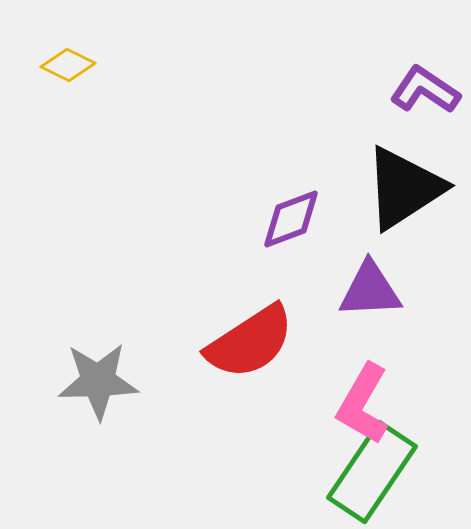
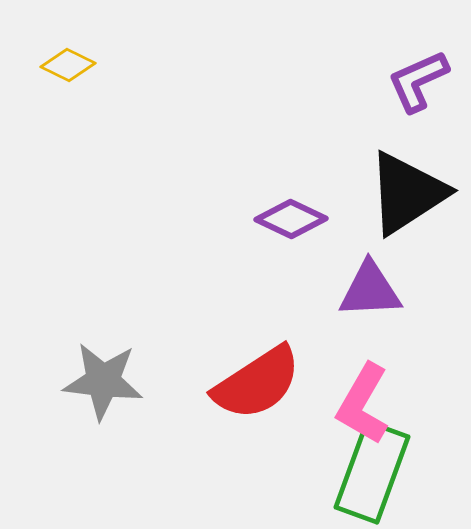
purple L-shape: moved 7 px left, 9 px up; rotated 58 degrees counterclockwise
black triangle: moved 3 px right, 5 px down
purple diamond: rotated 46 degrees clockwise
red semicircle: moved 7 px right, 41 px down
gray star: moved 5 px right; rotated 8 degrees clockwise
green rectangle: rotated 14 degrees counterclockwise
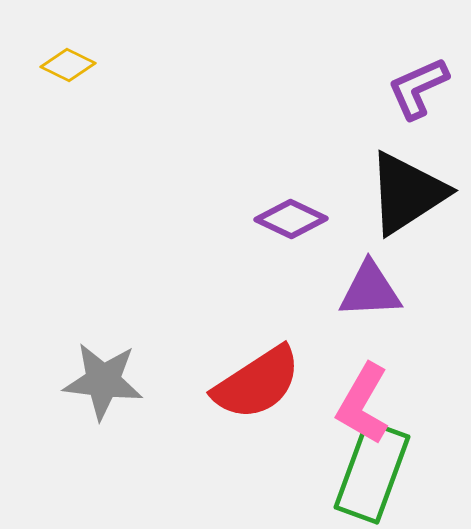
purple L-shape: moved 7 px down
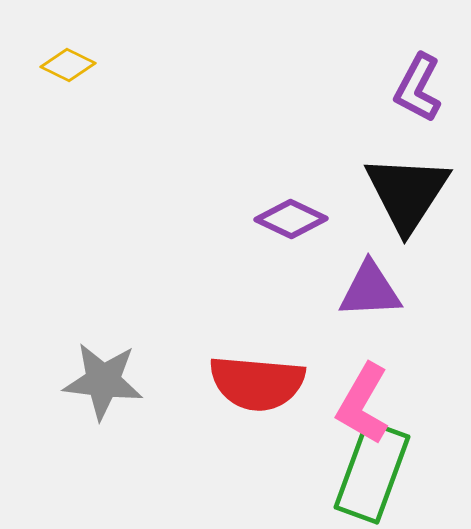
purple L-shape: rotated 38 degrees counterclockwise
black triangle: rotated 24 degrees counterclockwise
red semicircle: rotated 38 degrees clockwise
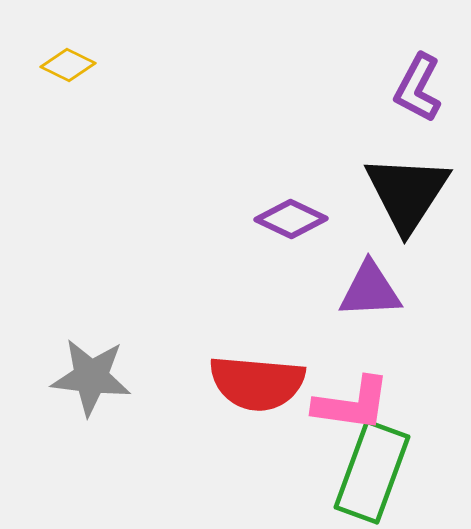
gray star: moved 12 px left, 4 px up
pink L-shape: moved 11 px left; rotated 112 degrees counterclockwise
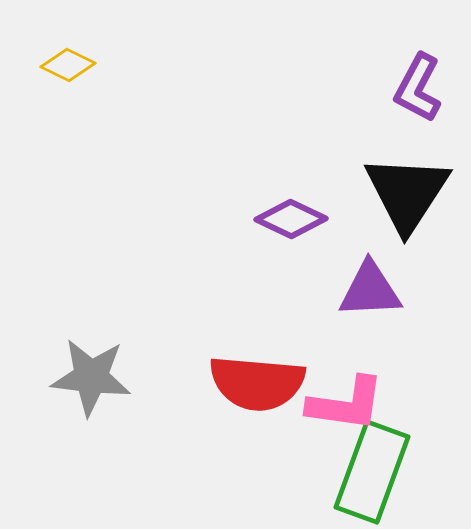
pink L-shape: moved 6 px left
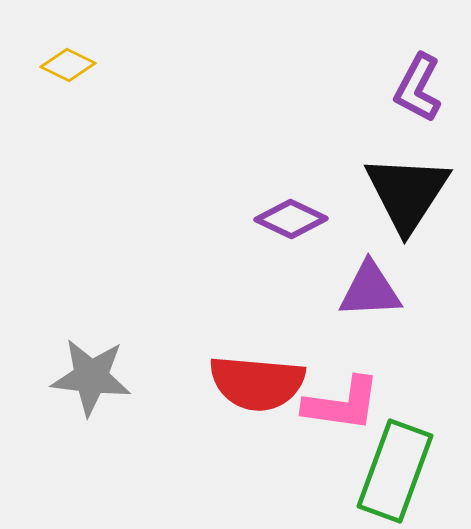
pink L-shape: moved 4 px left
green rectangle: moved 23 px right, 1 px up
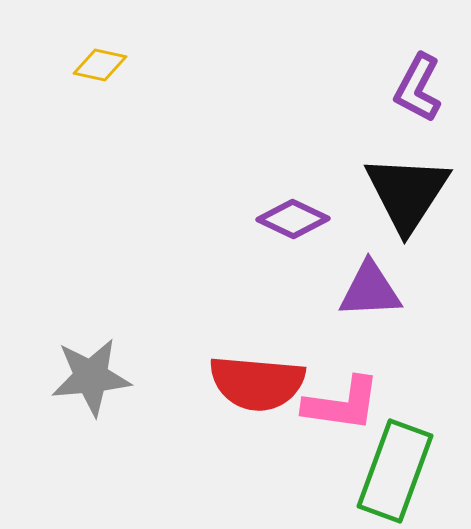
yellow diamond: moved 32 px right; rotated 14 degrees counterclockwise
purple diamond: moved 2 px right
gray star: rotated 12 degrees counterclockwise
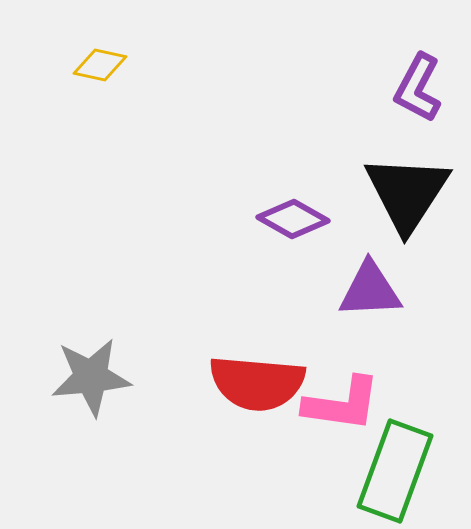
purple diamond: rotated 4 degrees clockwise
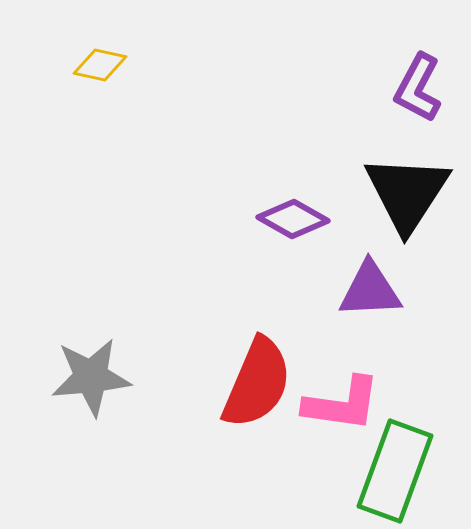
red semicircle: rotated 72 degrees counterclockwise
